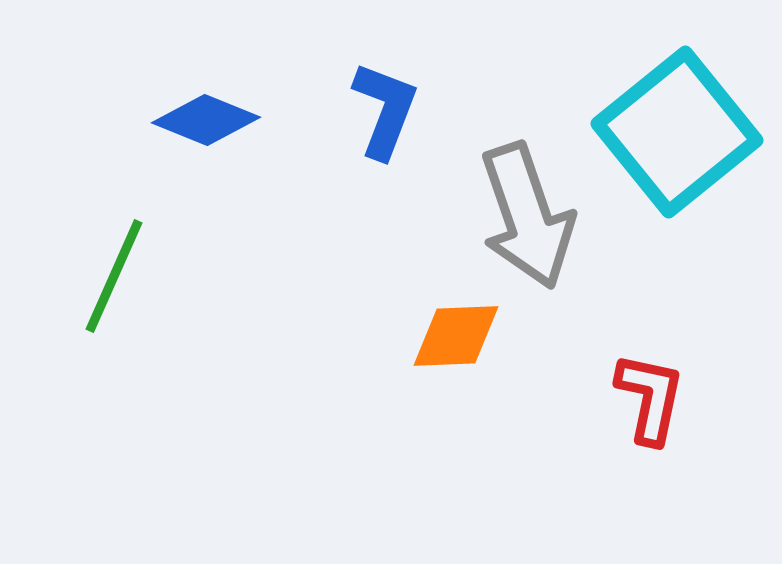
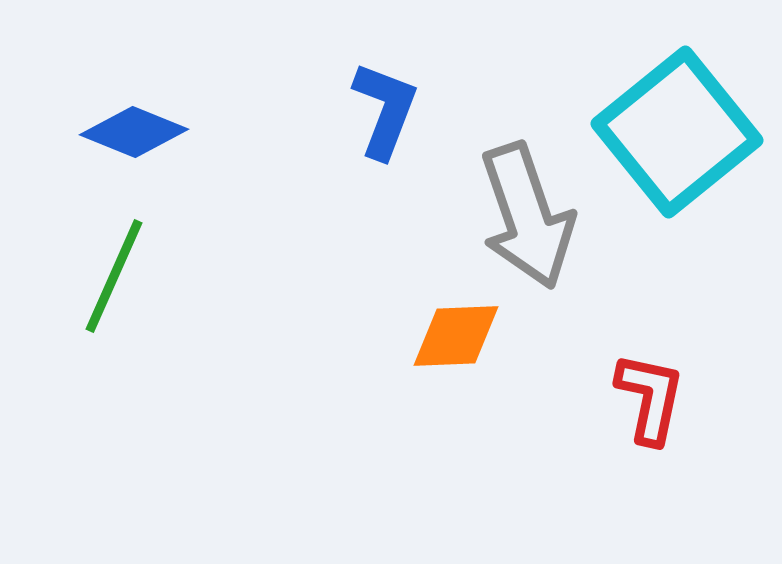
blue diamond: moved 72 px left, 12 px down
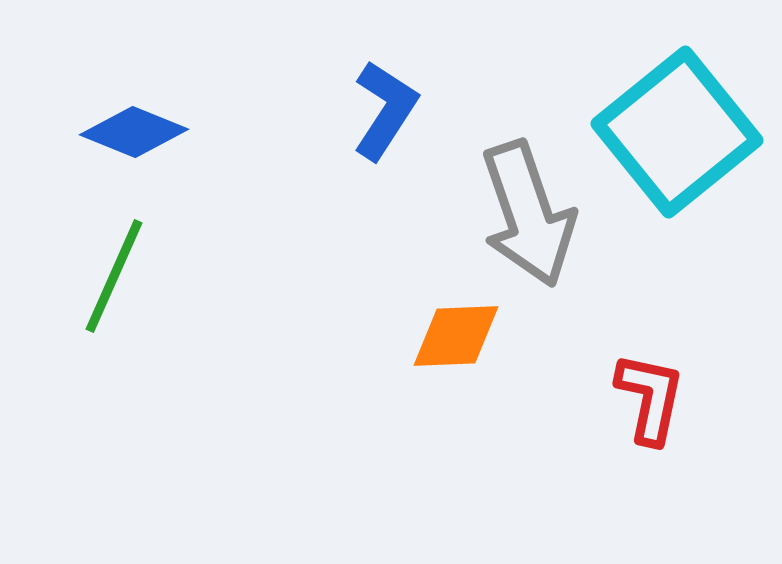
blue L-shape: rotated 12 degrees clockwise
gray arrow: moved 1 px right, 2 px up
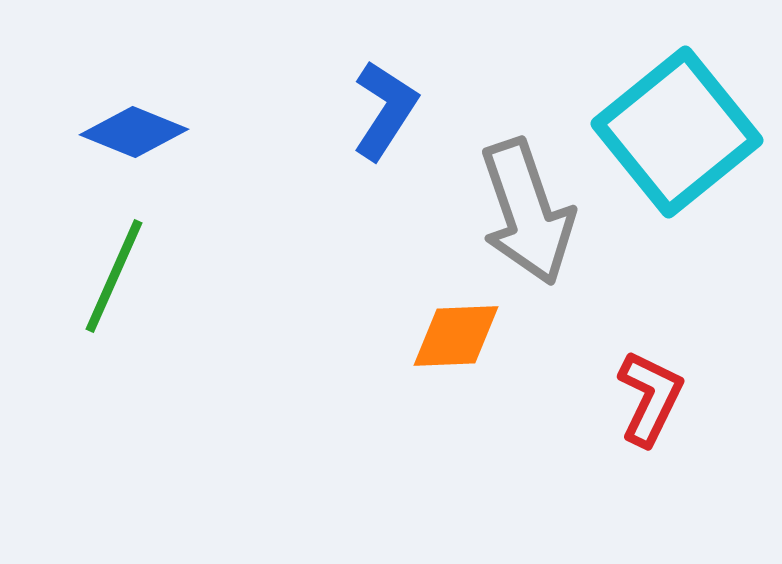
gray arrow: moved 1 px left, 2 px up
red L-shape: rotated 14 degrees clockwise
